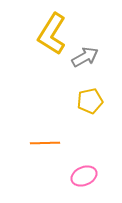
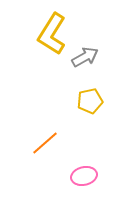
orange line: rotated 40 degrees counterclockwise
pink ellipse: rotated 10 degrees clockwise
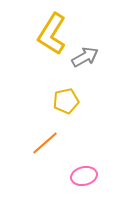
yellow pentagon: moved 24 px left
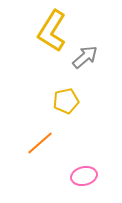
yellow L-shape: moved 3 px up
gray arrow: rotated 12 degrees counterclockwise
orange line: moved 5 px left
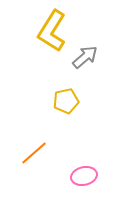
orange line: moved 6 px left, 10 px down
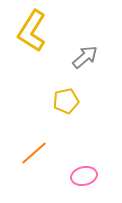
yellow L-shape: moved 20 px left
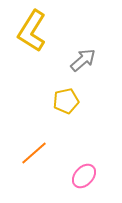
gray arrow: moved 2 px left, 3 px down
pink ellipse: rotated 35 degrees counterclockwise
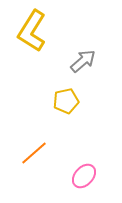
gray arrow: moved 1 px down
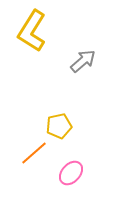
yellow pentagon: moved 7 px left, 25 px down
pink ellipse: moved 13 px left, 3 px up
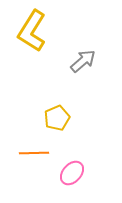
yellow pentagon: moved 2 px left, 8 px up; rotated 10 degrees counterclockwise
orange line: rotated 40 degrees clockwise
pink ellipse: moved 1 px right
